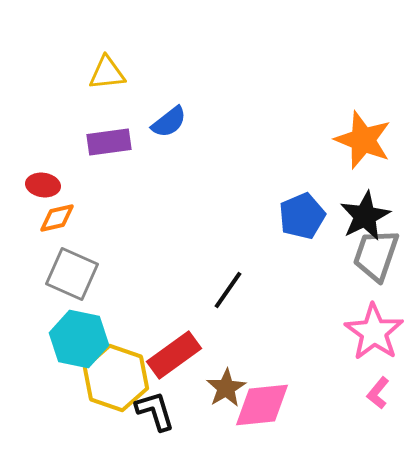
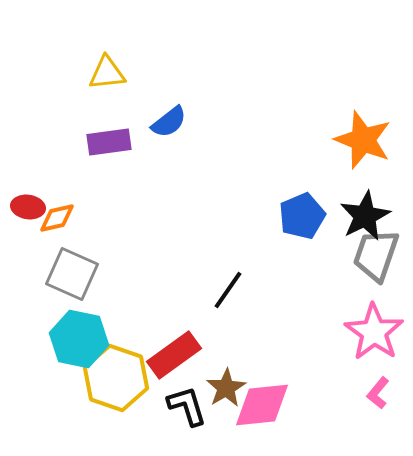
red ellipse: moved 15 px left, 22 px down
black L-shape: moved 32 px right, 5 px up
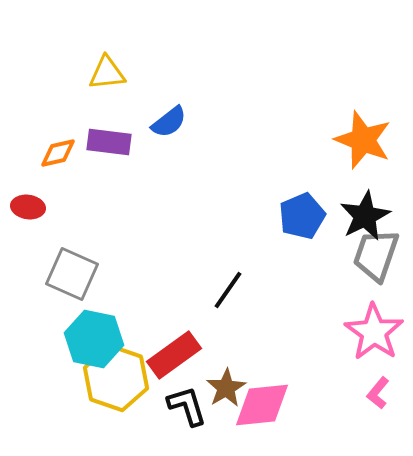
purple rectangle: rotated 15 degrees clockwise
orange diamond: moved 1 px right, 65 px up
cyan hexagon: moved 15 px right
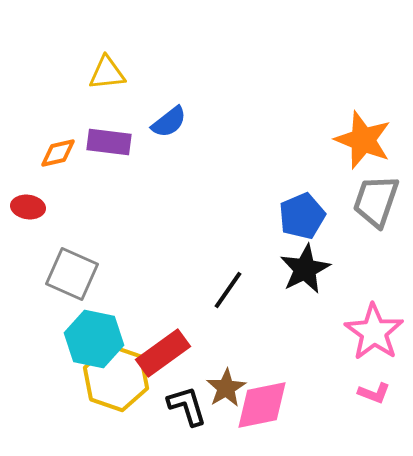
black star: moved 60 px left, 53 px down
gray trapezoid: moved 54 px up
red rectangle: moved 11 px left, 2 px up
pink L-shape: moved 4 px left; rotated 108 degrees counterclockwise
pink diamond: rotated 6 degrees counterclockwise
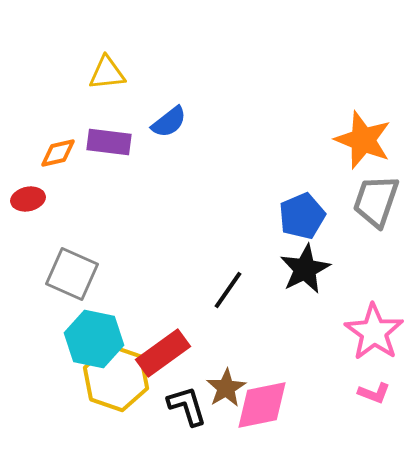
red ellipse: moved 8 px up; rotated 20 degrees counterclockwise
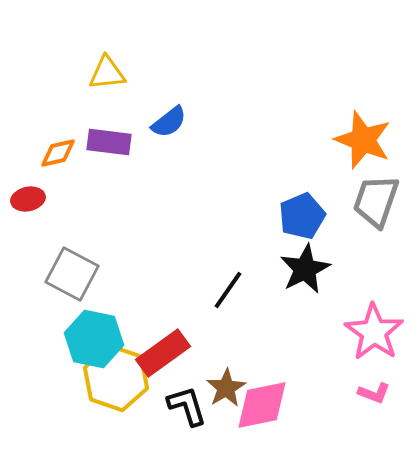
gray square: rotated 4 degrees clockwise
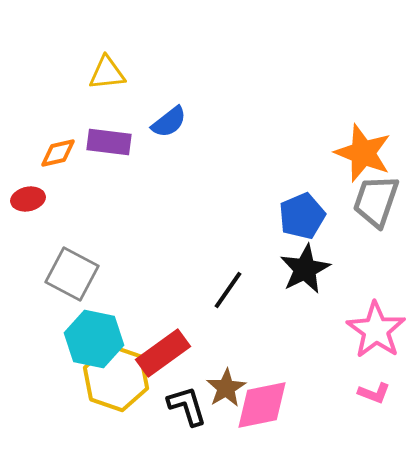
orange star: moved 13 px down
pink star: moved 2 px right, 2 px up
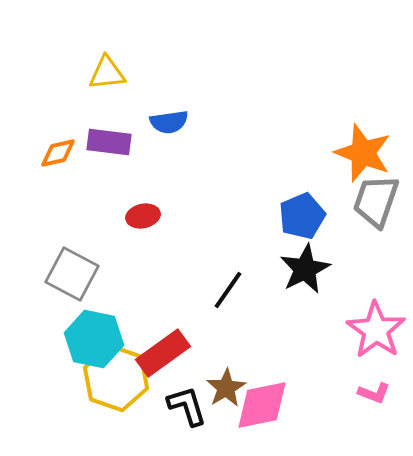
blue semicircle: rotated 30 degrees clockwise
red ellipse: moved 115 px right, 17 px down
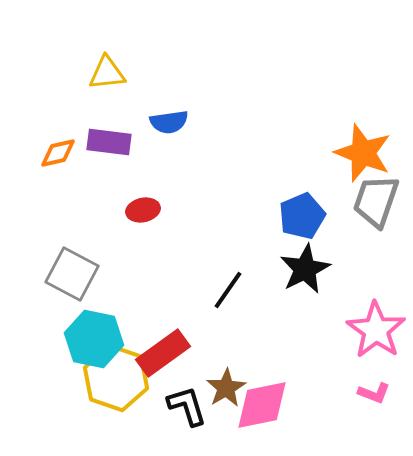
red ellipse: moved 6 px up
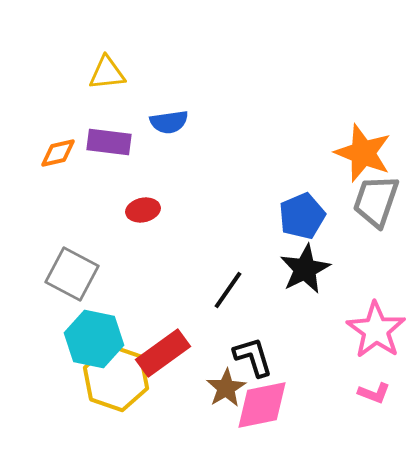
black L-shape: moved 66 px right, 49 px up
